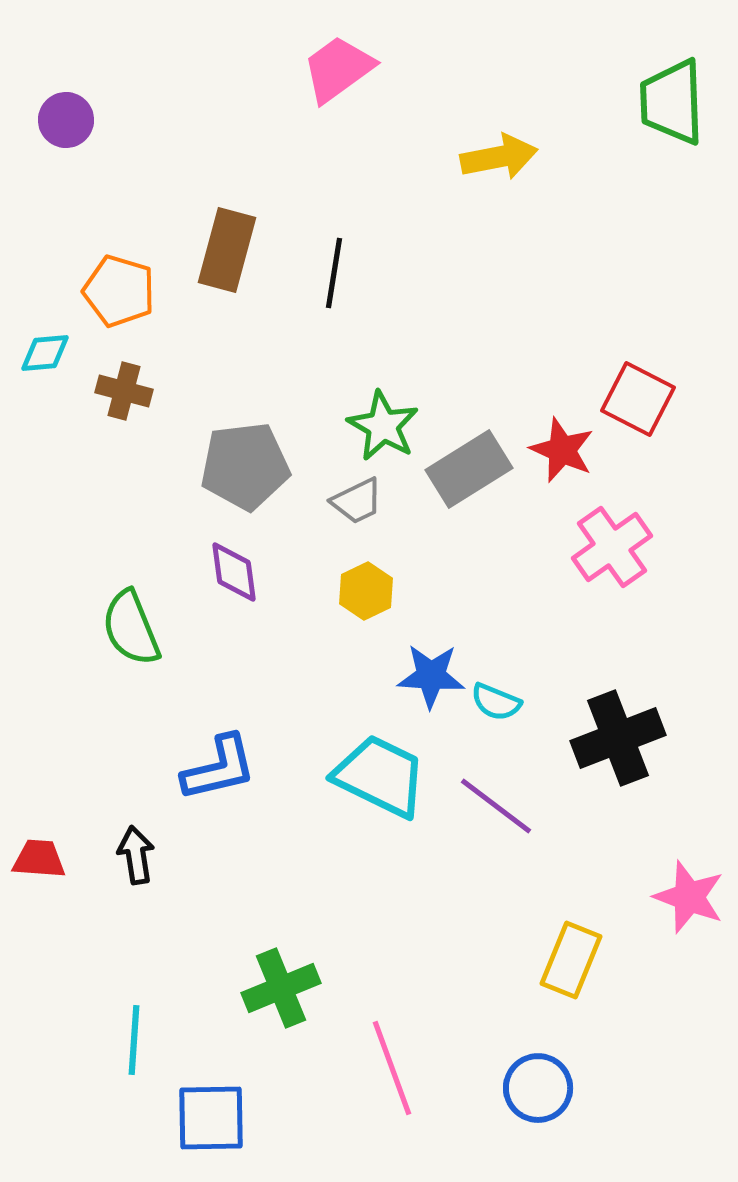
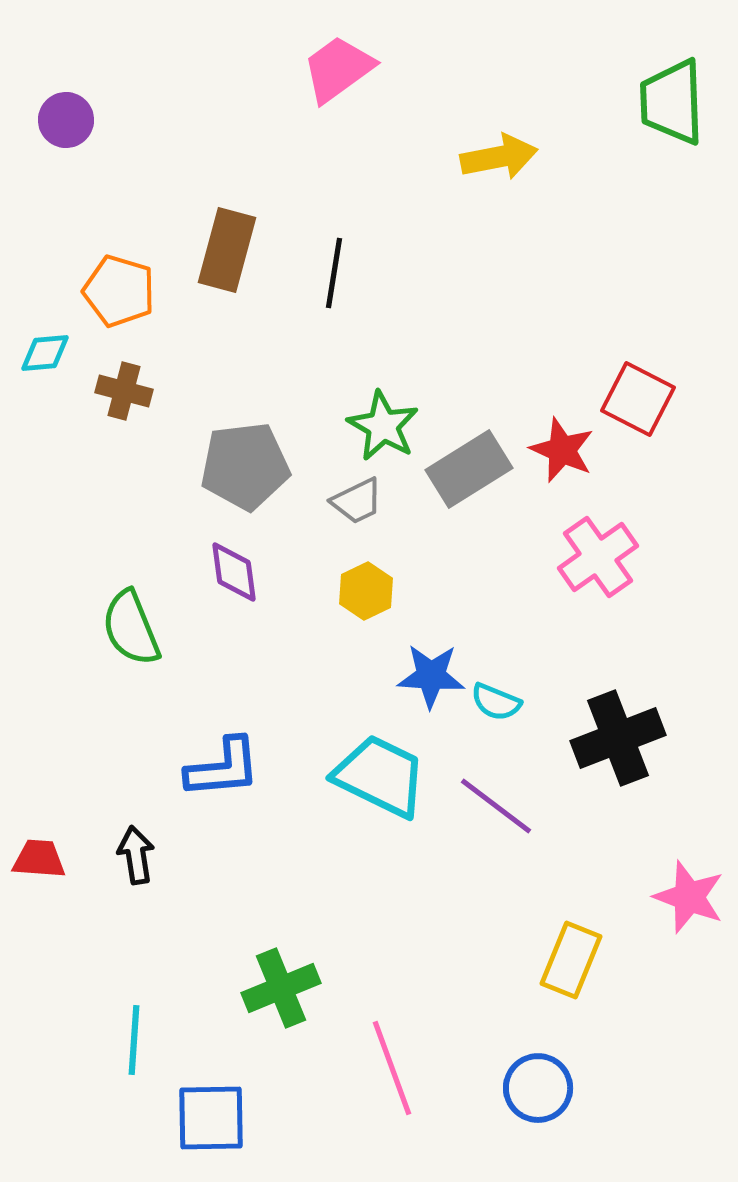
pink cross: moved 14 px left, 10 px down
blue L-shape: moved 4 px right; rotated 8 degrees clockwise
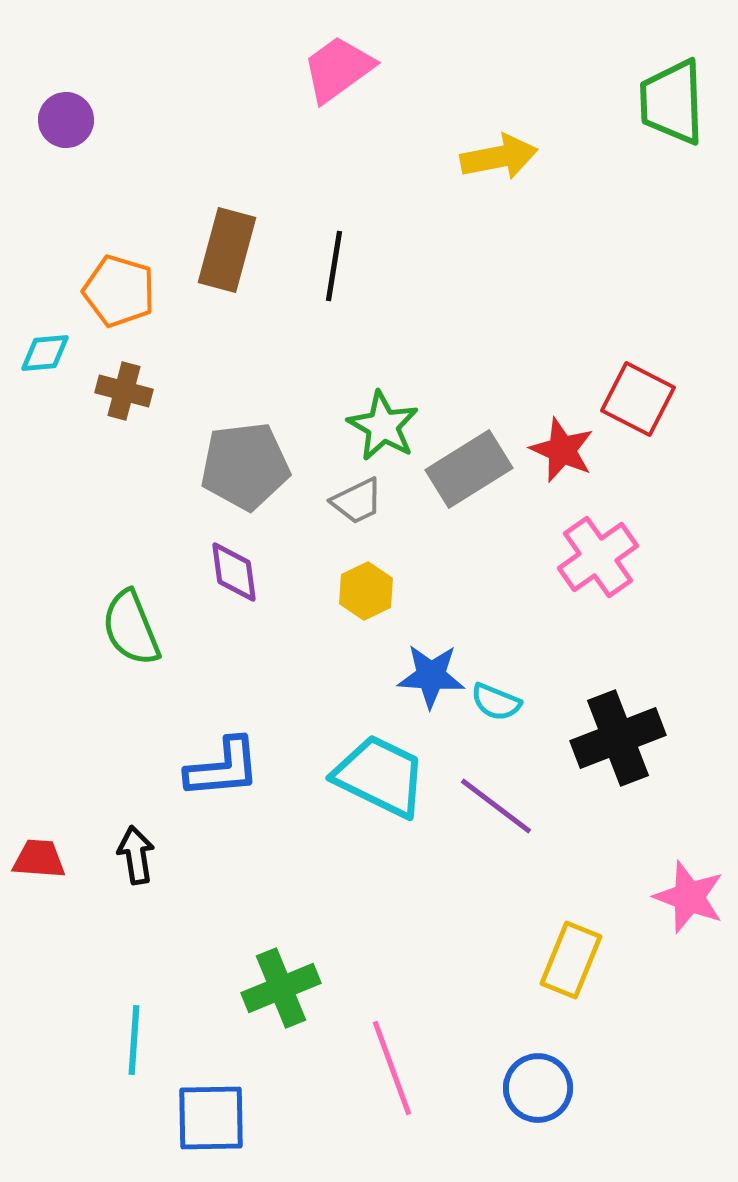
black line: moved 7 px up
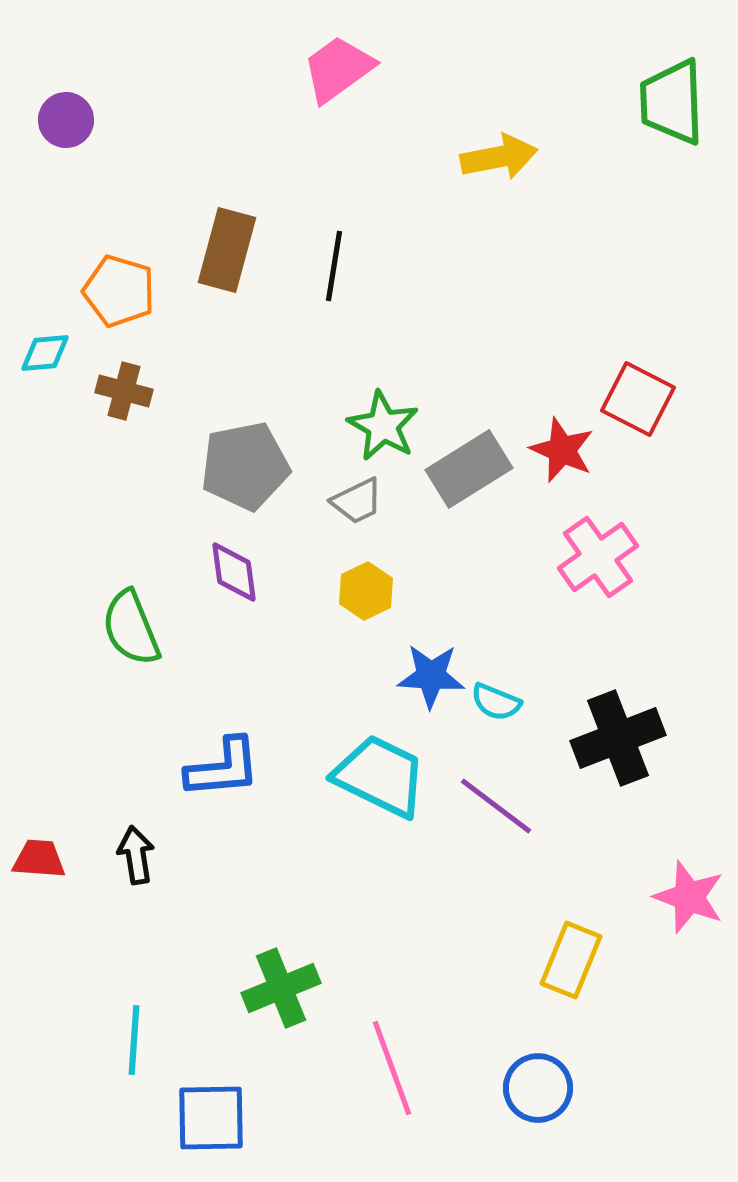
gray pentagon: rotated 4 degrees counterclockwise
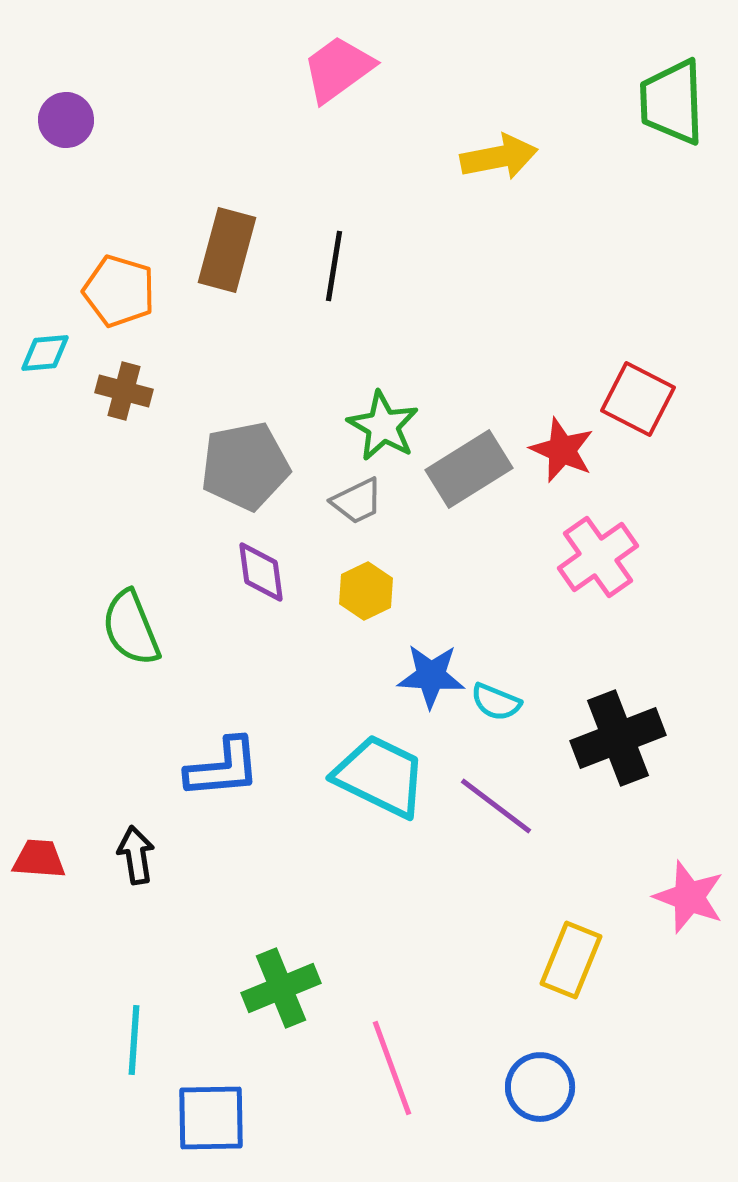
purple diamond: moved 27 px right
blue circle: moved 2 px right, 1 px up
